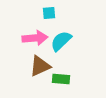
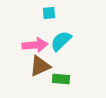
pink arrow: moved 7 px down
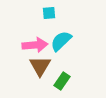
brown triangle: rotated 35 degrees counterclockwise
green rectangle: moved 1 px right, 2 px down; rotated 60 degrees counterclockwise
